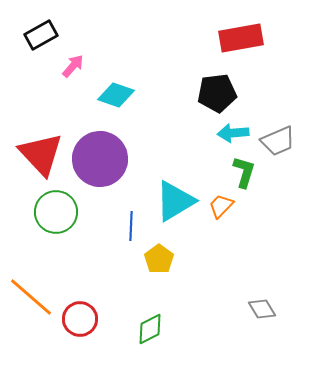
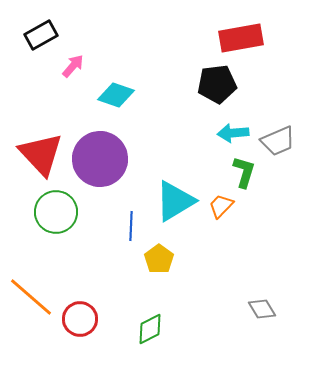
black pentagon: moved 9 px up
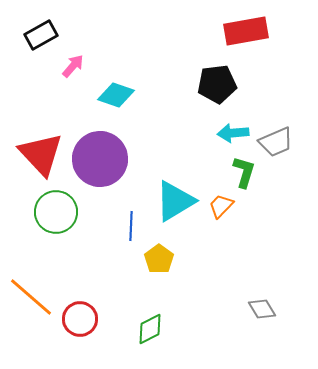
red rectangle: moved 5 px right, 7 px up
gray trapezoid: moved 2 px left, 1 px down
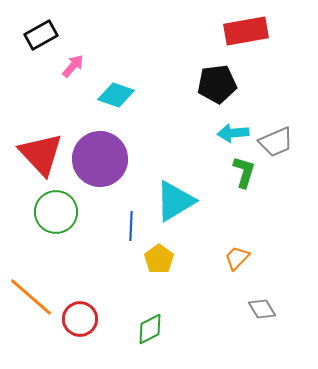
orange trapezoid: moved 16 px right, 52 px down
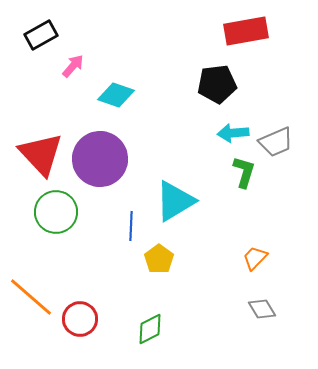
orange trapezoid: moved 18 px right
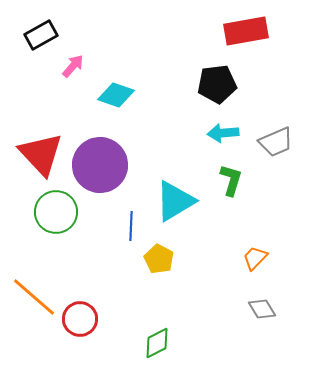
cyan arrow: moved 10 px left
purple circle: moved 6 px down
green L-shape: moved 13 px left, 8 px down
yellow pentagon: rotated 8 degrees counterclockwise
orange line: moved 3 px right
green diamond: moved 7 px right, 14 px down
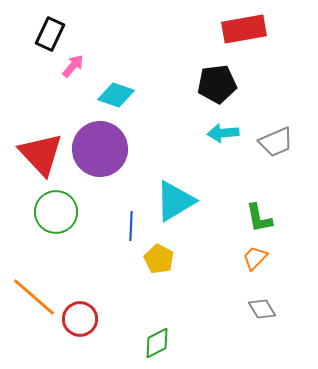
red rectangle: moved 2 px left, 2 px up
black rectangle: moved 9 px right, 1 px up; rotated 36 degrees counterclockwise
purple circle: moved 16 px up
green L-shape: moved 28 px right, 38 px down; rotated 152 degrees clockwise
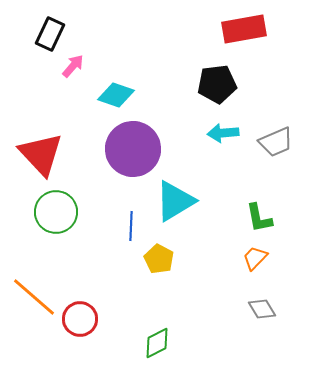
purple circle: moved 33 px right
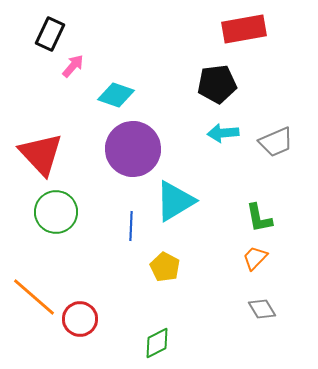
yellow pentagon: moved 6 px right, 8 px down
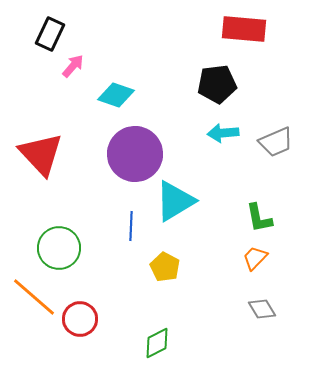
red rectangle: rotated 15 degrees clockwise
purple circle: moved 2 px right, 5 px down
green circle: moved 3 px right, 36 px down
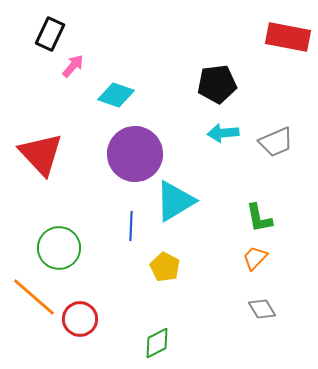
red rectangle: moved 44 px right, 8 px down; rotated 6 degrees clockwise
